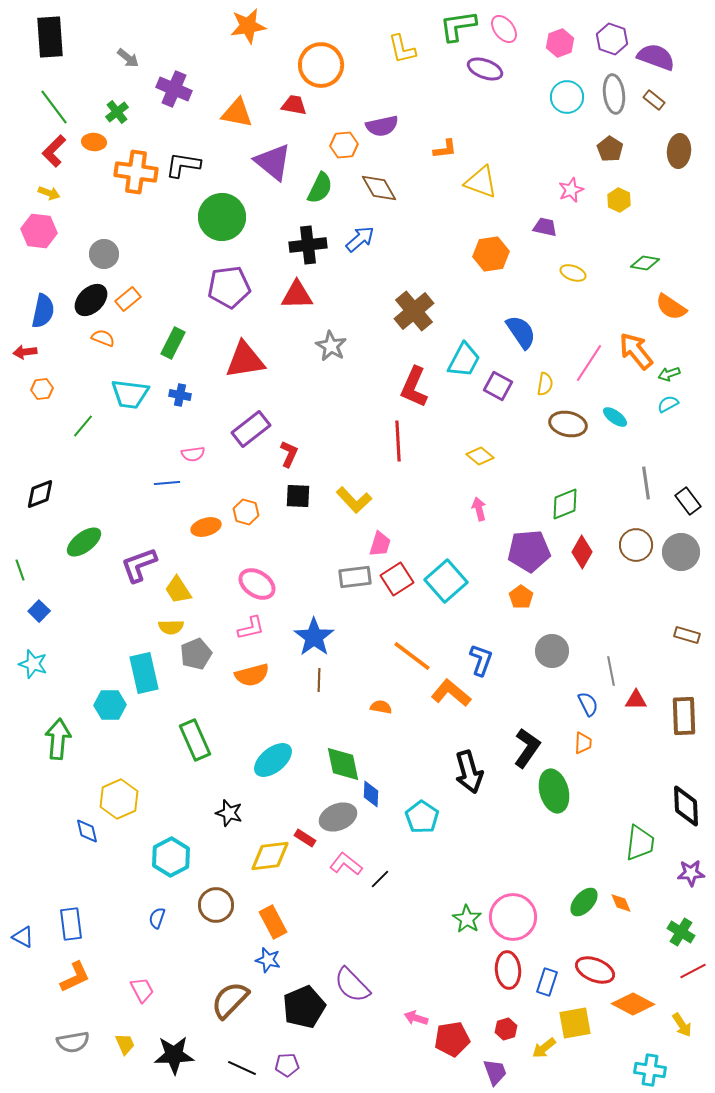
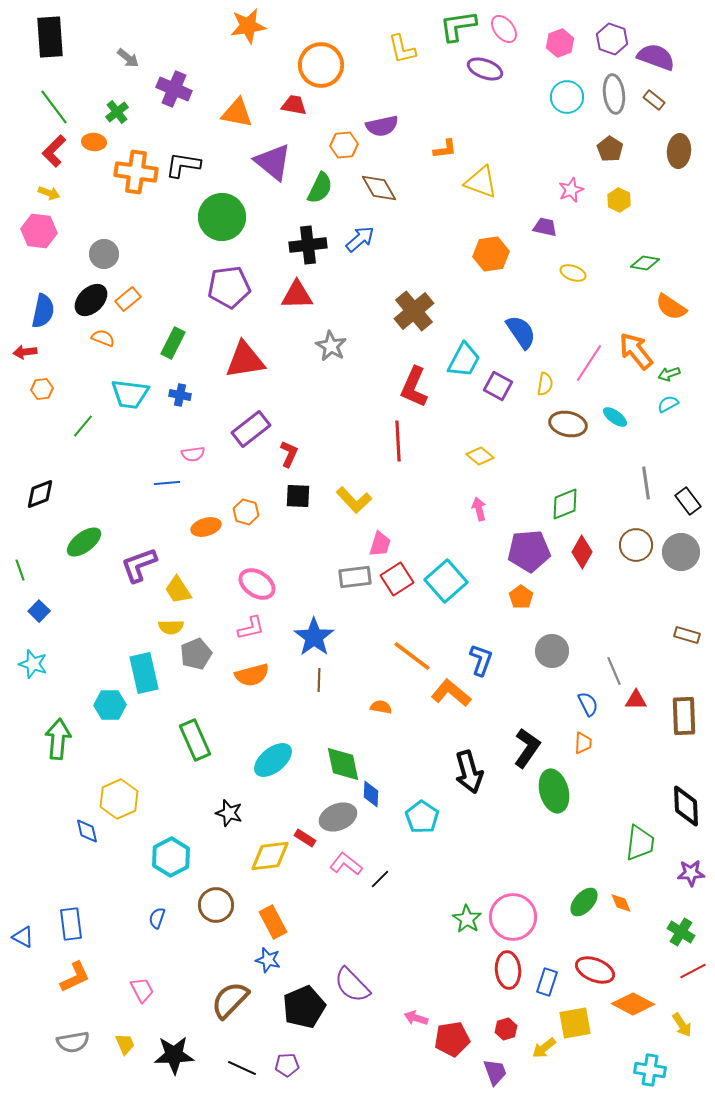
gray line at (611, 671): moved 3 px right; rotated 12 degrees counterclockwise
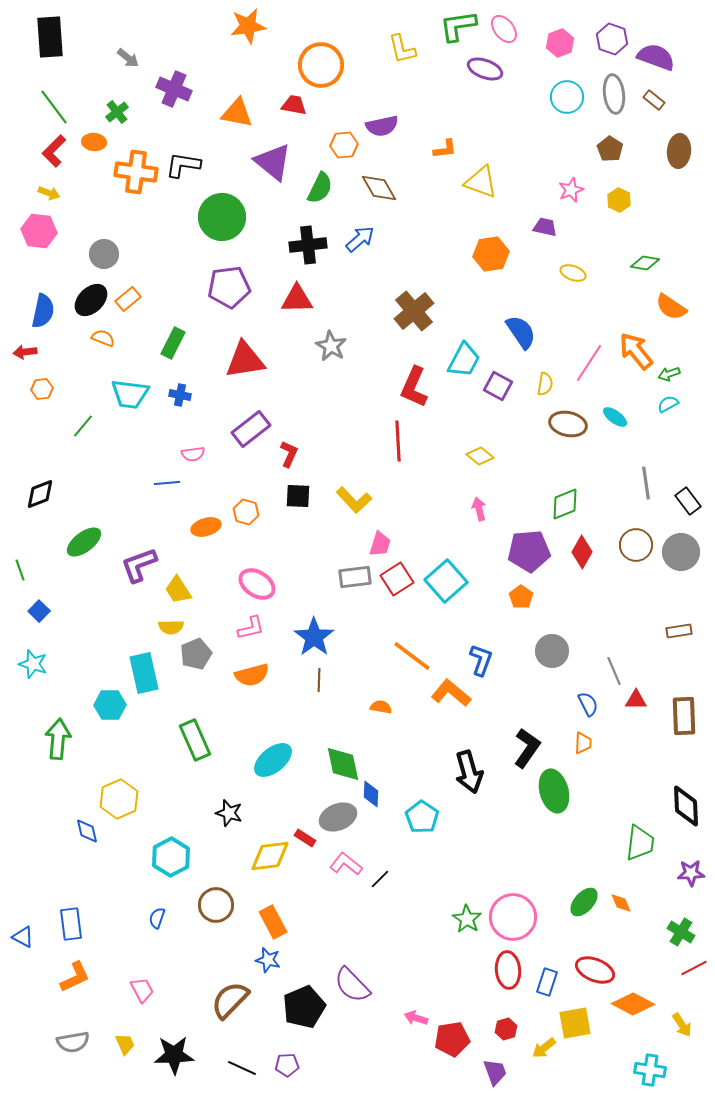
red triangle at (297, 295): moved 4 px down
brown rectangle at (687, 635): moved 8 px left, 4 px up; rotated 25 degrees counterclockwise
red line at (693, 971): moved 1 px right, 3 px up
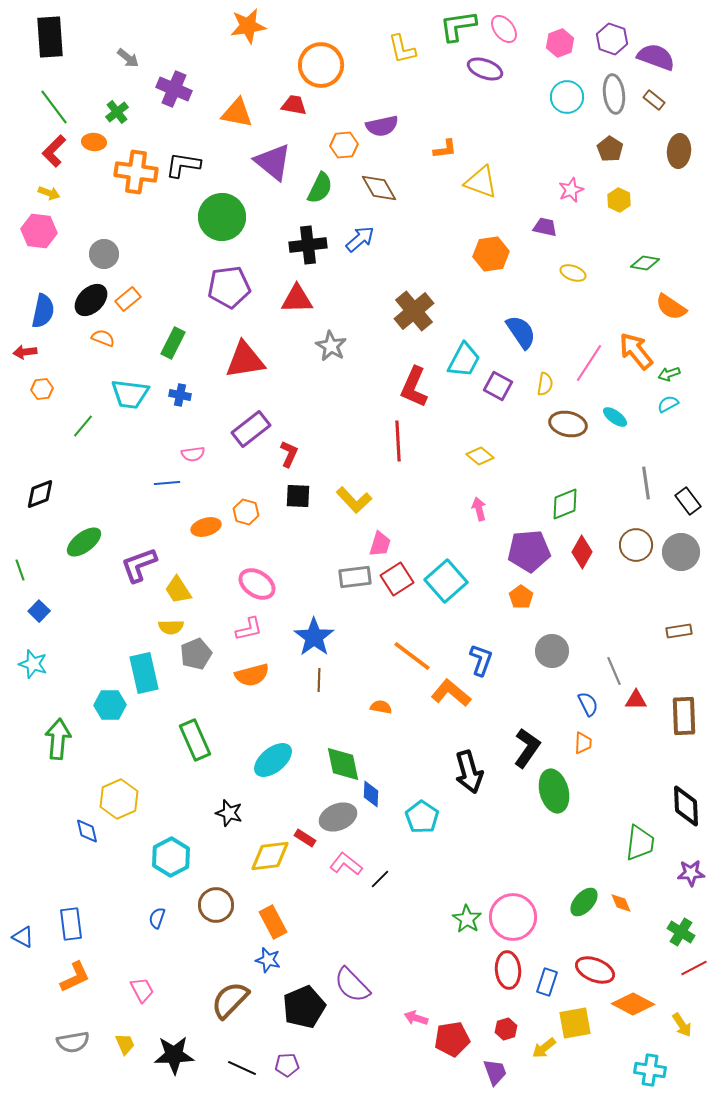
pink L-shape at (251, 628): moved 2 px left, 1 px down
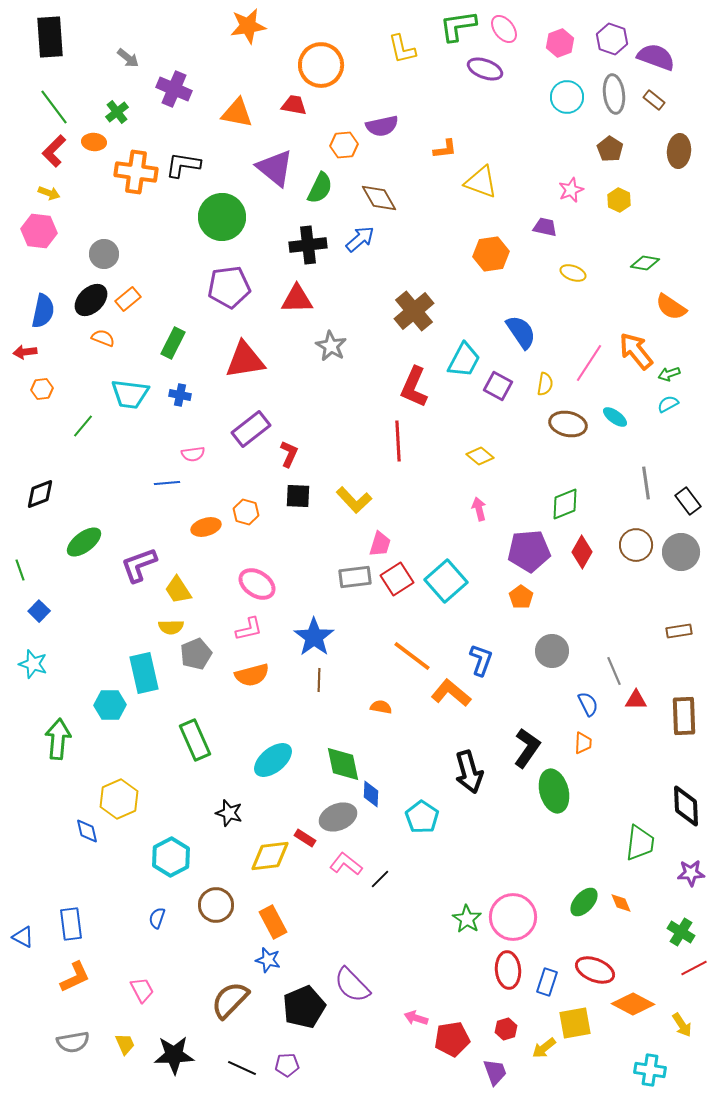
purple triangle at (273, 162): moved 2 px right, 6 px down
brown diamond at (379, 188): moved 10 px down
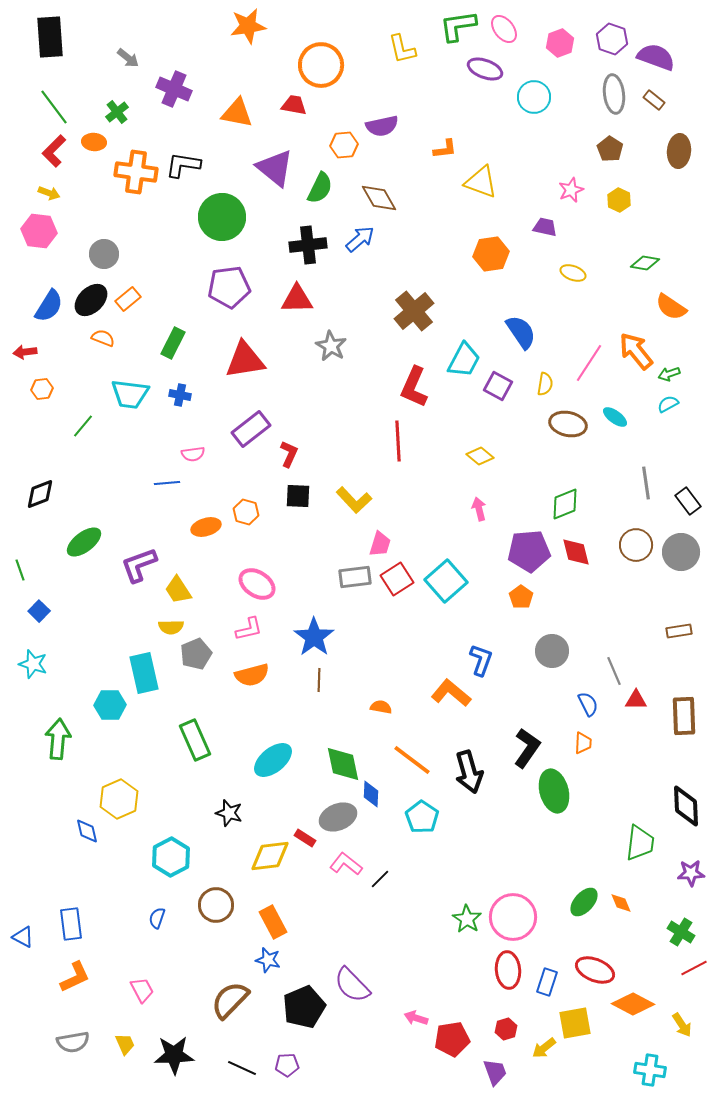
cyan circle at (567, 97): moved 33 px left
blue semicircle at (43, 311): moved 6 px right, 5 px up; rotated 20 degrees clockwise
red diamond at (582, 552): moved 6 px left; rotated 44 degrees counterclockwise
orange line at (412, 656): moved 104 px down
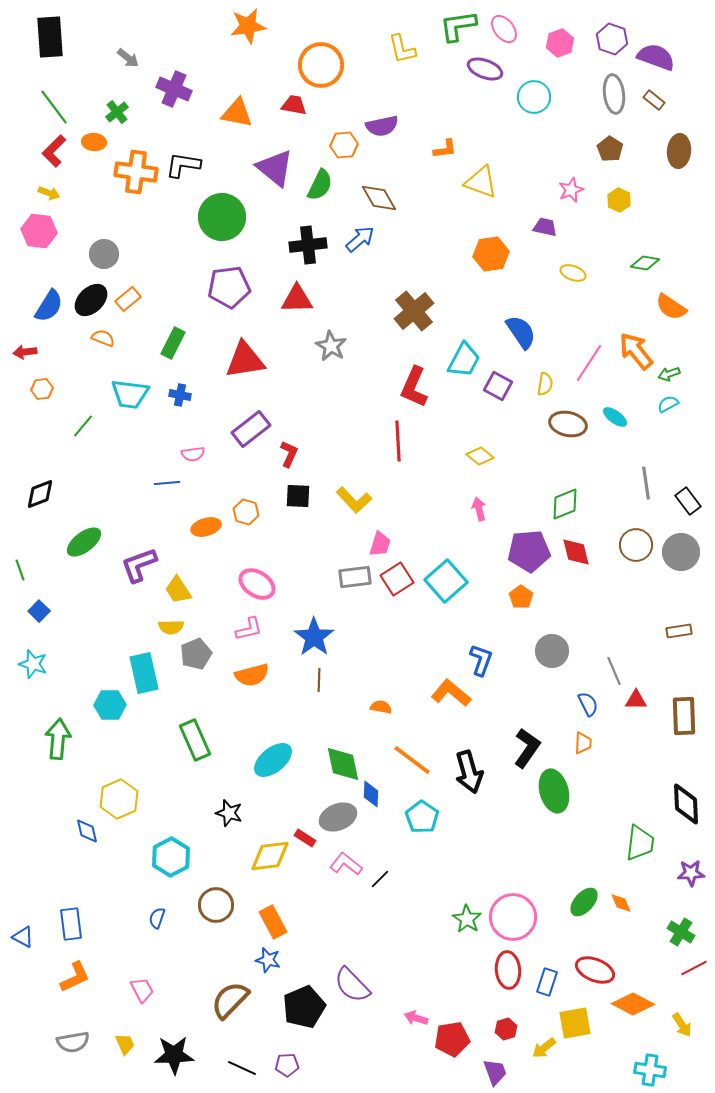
green semicircle at (320, 188): moved 3 px up
black diamond at (686, 806): moved 2 px up
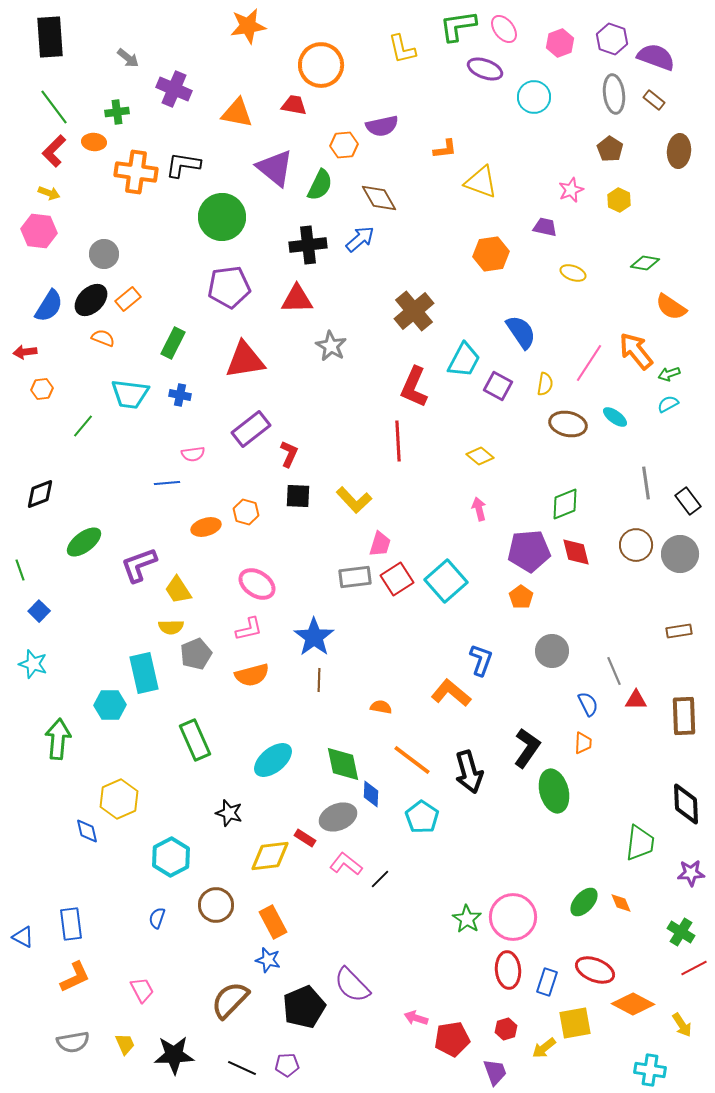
green cross at (117, 112): rotated 30 degrees clockwise
gray circle at (681, 552): moved 1 px left, 2 px down
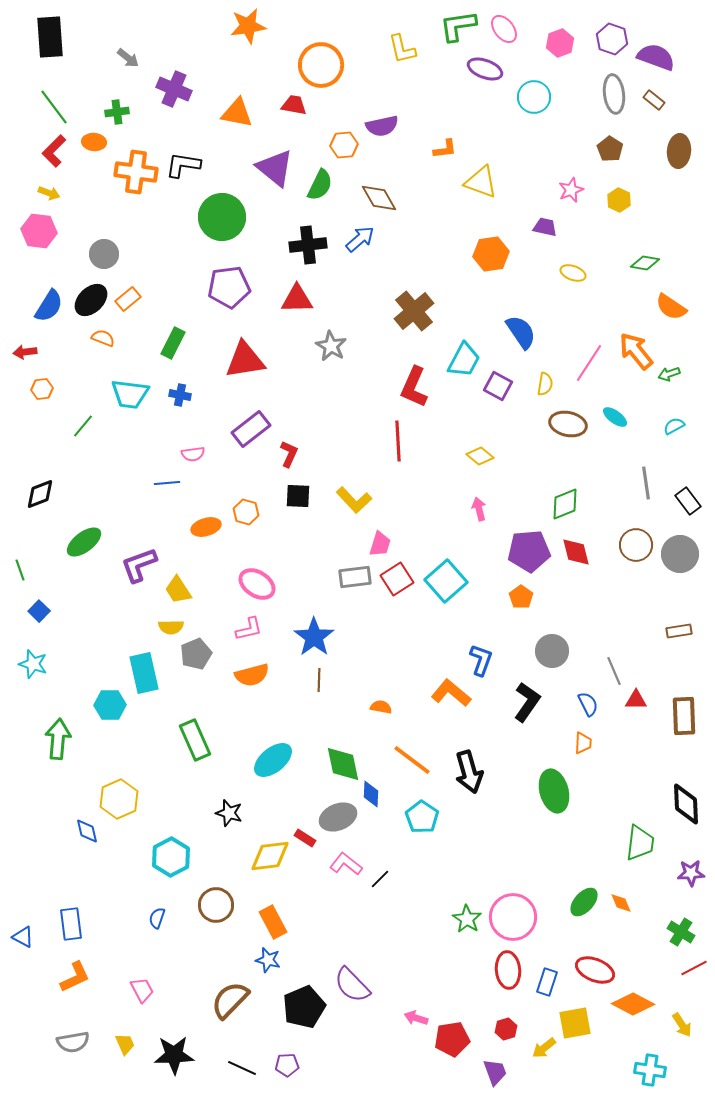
cyan semicircle at (668, 404): moved 6 px right, 22 px down
black L-shape at (527, 748): moved 46 px up
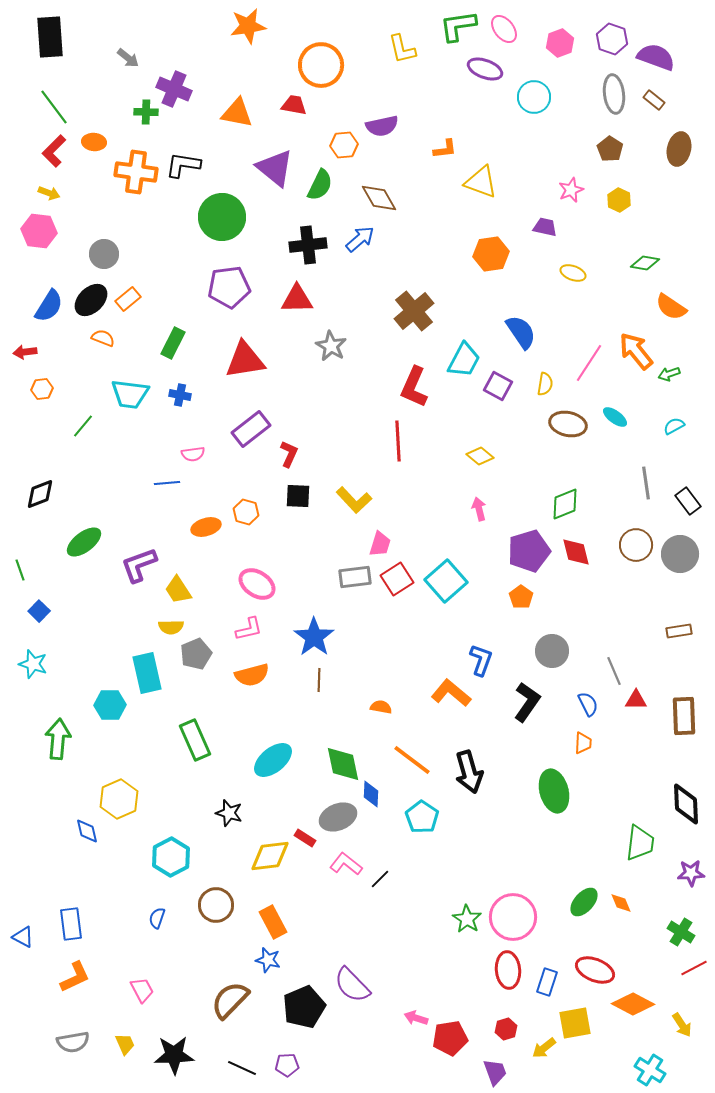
green cross at (117, 112): moved 29 px right; rotated 10 degrees clockwise
brown ellipse at (679, 151): moved 2 px up; rotated 8 degrees clockwise
purple pentagon at (529, 551): rotated 12 degrees counterclockwise
cyan rectangle at (144, 673): moved 3 px right
red pentagon at (452, 1039): moved 2 px left, 1 px up
cyan cross at (650, 1070): rotated 24 degrees clockwise
